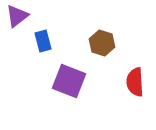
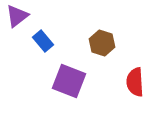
blue rectangle: rotated 25 degrees counterclockwise
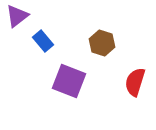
red semicircle: rotated 20 degrees clockwise
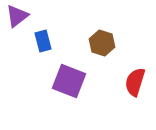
blue rectangle: rotated 25 degrees clockwise
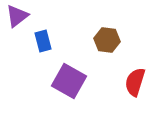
brown hexagon: moved 5 px right, 3 px up; rotated 10 degrees counterclockwise
purple square: rotated 8 degrees clockwise
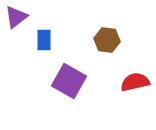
purple triangle: moved 1 px left, 1 px down
blue rectangle: moved 1 px right, 1 px up; rotated 15 degrees clockwise
red semicircle: rotated 60 degrees clockwise
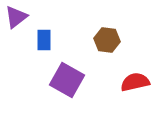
purple square: moved 2 px left, 1 px up
